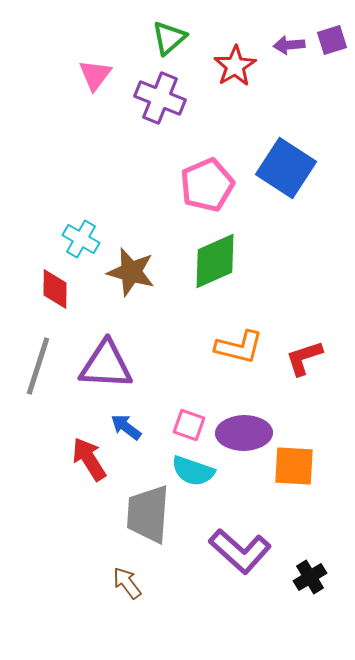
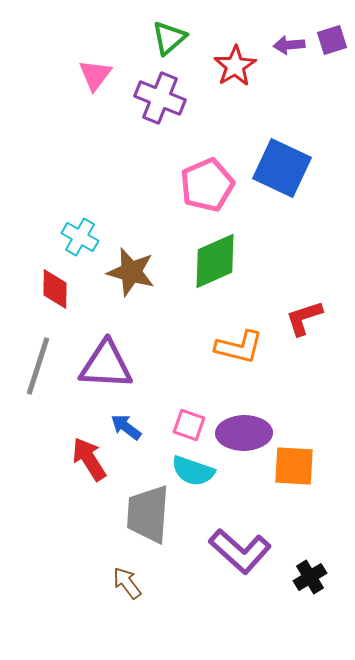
blue square: moved 4 px left; rotated 8 degrees counterclockwise
cyan cross: moved 1 px left, 2 px up
red L-shape: moved 40 px up
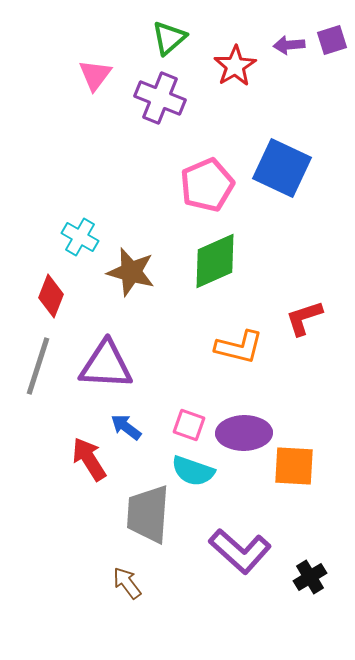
red diamond: moved 4 px left, 7 px down; rotated 21 degrees clockwise
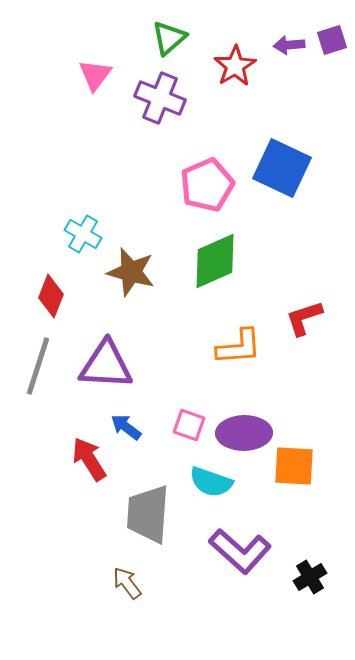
cyan cross: moved 3 px right, 3 px up
orange L-shape: rotated 18 degrees counterclockwise
cyan semicircle: moved 18 px right, 11 px down
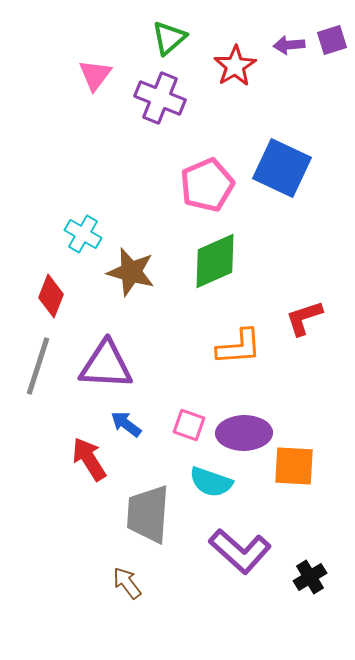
blue arrow: moved 3 px up
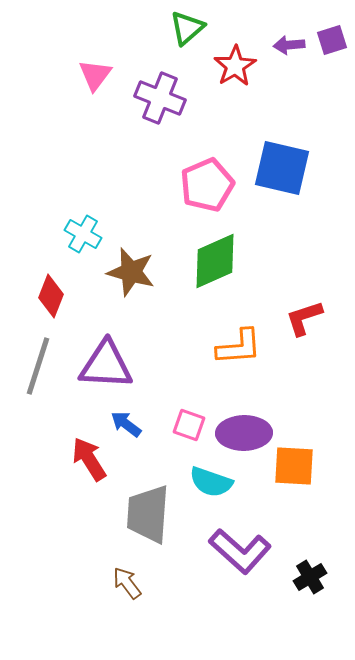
green triangle: moved 18 px right, 10 px up
blue square: rotated 12 degrees counterclockwise
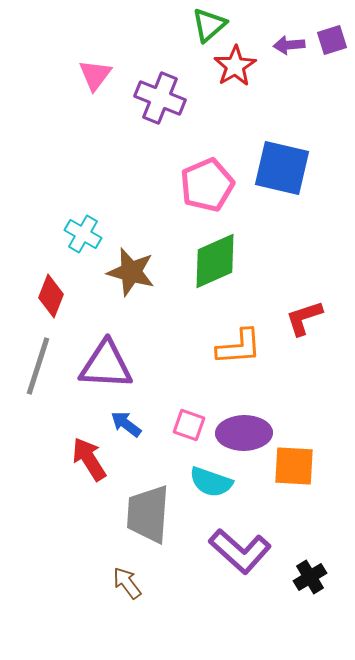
green triangle: moved 22 px right, 3 px up
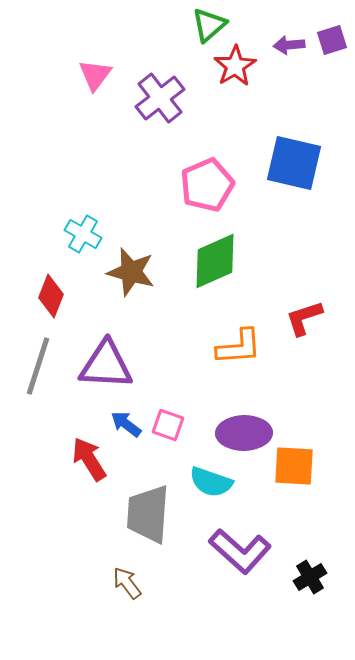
purple cross: rotated 30 degrees clockwise
blue square: moved 12 px right, 5 px up
pink square: moved 21 px left
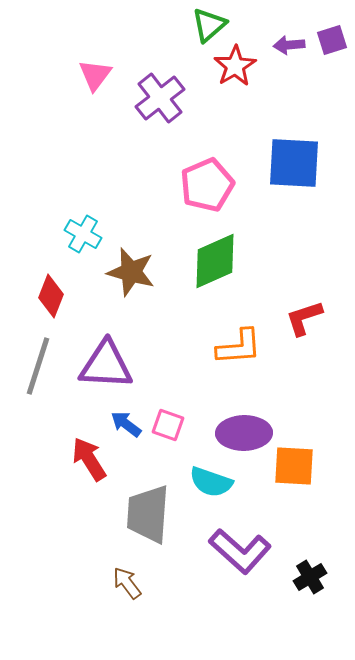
blue square: rotated 10 degrees counterclockwise
